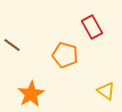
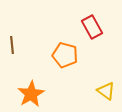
brown line: rotated 48 degrees clockwise
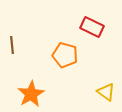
red rectangle: rotated 35 degrees counterclockwise
yellow triangle: moved 1 px down
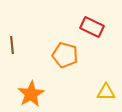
yellow triangle: rotated 36 degrees counterclockwise
